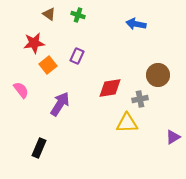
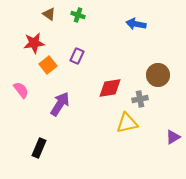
yellow triangle: rotated 10 degrees counterclockwise
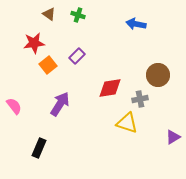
purple rectangle: rotated 21 degrees clockwise
pink semicircle: moved 7 px left, 16 px down
yellow triangle: rotated 30 degrees clockwise
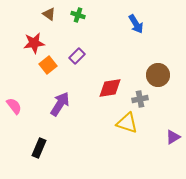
blue arrow: rotated 132 degrees counterclockwise
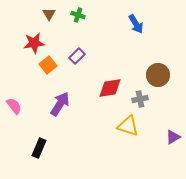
brown triangle: rotated 24 degrees clockwise
yellow triangle: moved 1 px right, 3 px down
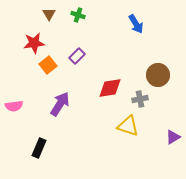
pink semicircle: rotated 120 degrees clockwise
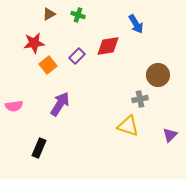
brown triangle: rotated 32 degrees clockwise
red diamond: moved 2 px left, 42 px up
purple triangle: moved 3 px left, 2 px up; rotated 14 degrees counterclockwise
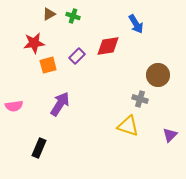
green cross: moved 5 px left, 1 px down
orange square: rotated 24 degrees clockwise
gray cross: rotated 28 degrees clockwise
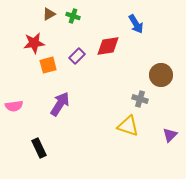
brown circle: moved 3 px right
black rectangle: rotated 48 degrees counterclockwise
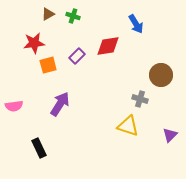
brown triangle: moved 1 px left
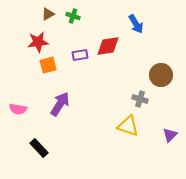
red star: moved 4 px right, 1 px up
purple rectangle: moved 3 px right, 1 px up; rotated 35 degrees clockwise
pink semicircle: moved 4 px right, 3 px down; rotated 18 degrees clockwise
black rectangle: rotated 18 degrees counterclockwise
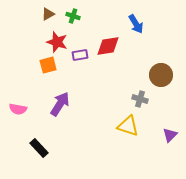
red star: moved 19 px right; rotated 25 degrees clockwise
